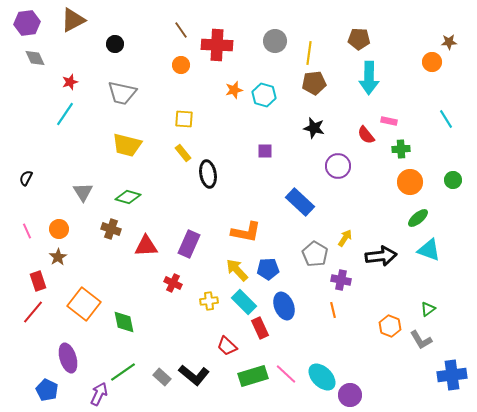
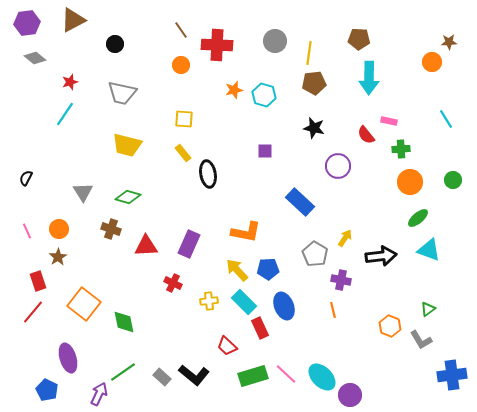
gray diamond at (35, 58): rotated 25 degrees counterclockwise
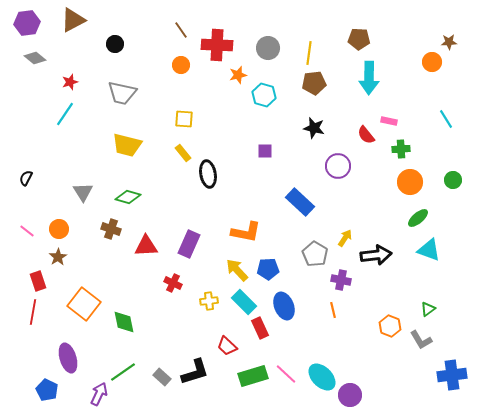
gray circle at (275, 41): moved 7 px left, 7 px down
orange star at (234, 90): moved 4 px right, 15 px up
pink line at (27, 231): rotated 28 degrees counterclockwise
black arrow at (381, 256): moved 5 px left, 1 px up
red line at (33, 312): rotated 30 degrees counterclockwise
black L-shape at (194, 375): moved 1 px right, 3 px up; rotated 56 degrees counterclockwise
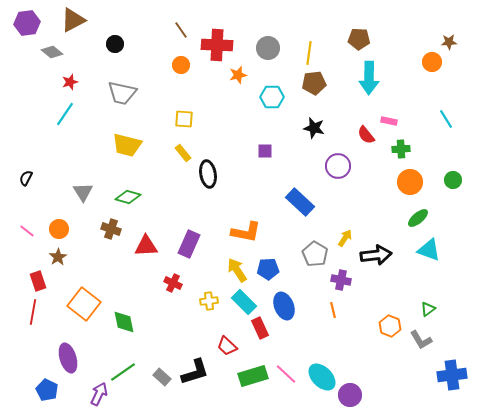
gray diamond at (35, 58): moved 17 px right, 6 px up
cyan hexagon at (264, 95): moved 8 px right, 2 px down; rotated 15 degrees counterclockwise
yellow arrow at (237, 270): rotated 10 degrees clockwise
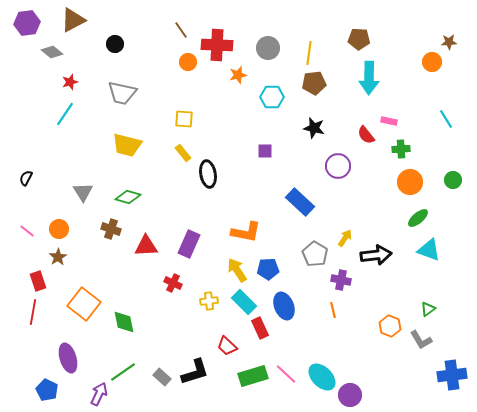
orange circle at (181, 65): moved 7 px right, 3 px up
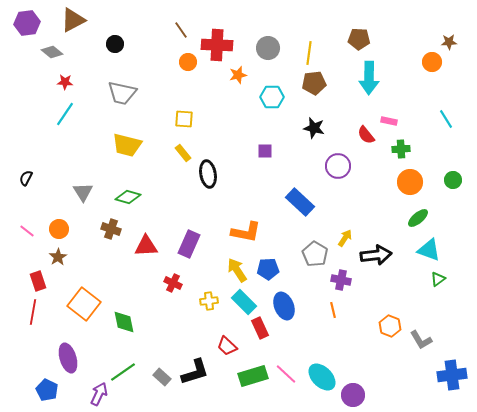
red star at (70, 82): moved 5 px left; rotated 21 degrees clockwise
green triangle at (428, 309): moved 10 px right, 30 px up
purple circle at (350, 395): moved 3 px right
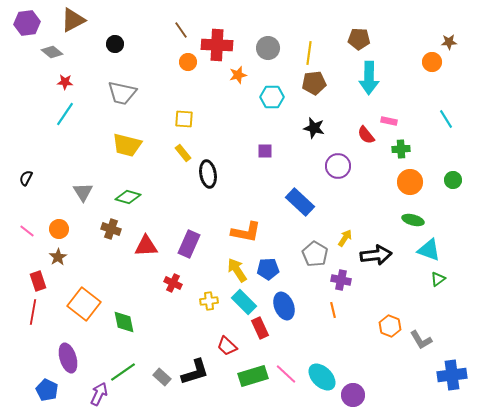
green ellipse at (418, 218): moved 5 px left, 2 px down; rotated 55 degrees clockwise
